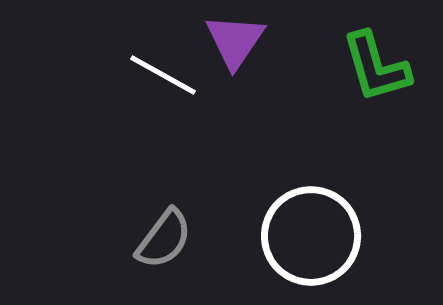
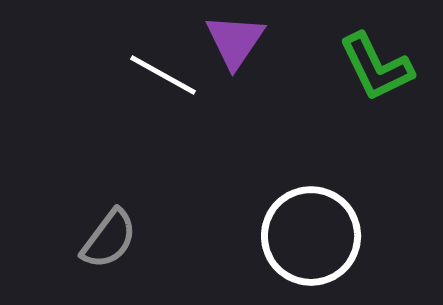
green L-shape: rotated 10 degrees counterclockwise
gray semicircle: moved 55 px left
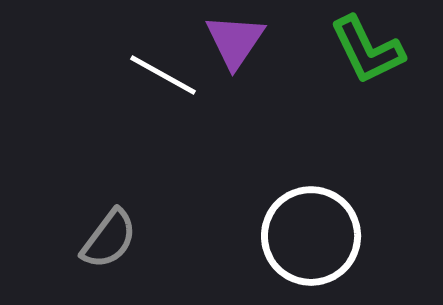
green L-shape: moved 9 px left, 17 px up
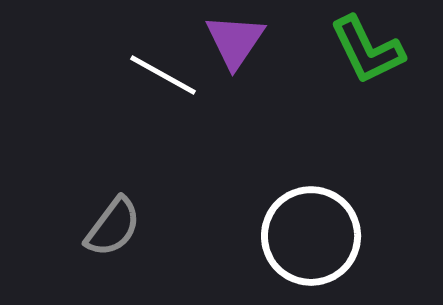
gray semicircle: moved 4 px right, 12 px up
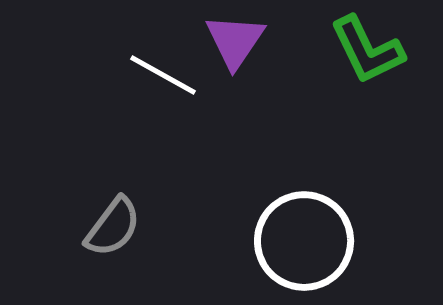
white circle: moved 7 px left, 5 px down
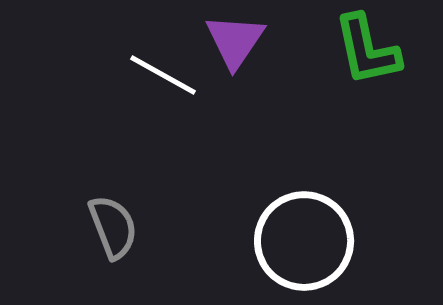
green L-shape: rotated 14 degrees clockwise
gray semicircle: rotated 58 degrees counterclockwise
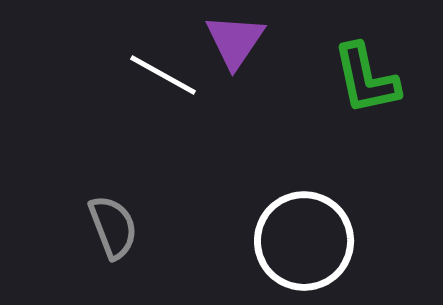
green L-shape: moved 1 px left, 29 px down
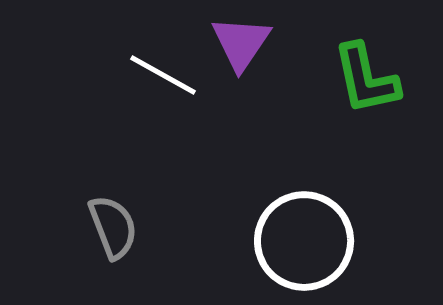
purple triangle: moved 6 px right, 2 px down
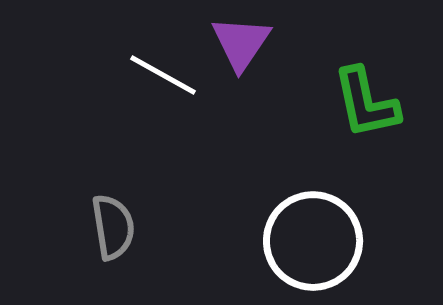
green L-shape: moved 24 px down
gray semicircle: rotated 12 degrees clockwise
white circle: moved 9 px right
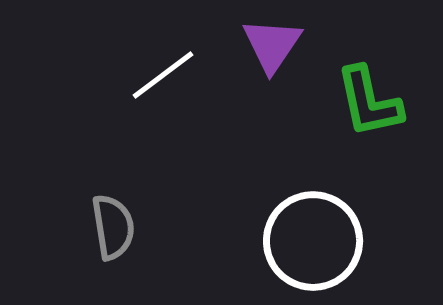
purple triangle: moved 31 px right, 2 px down
white line: rotated 66 degrees counterclockwise
green L-shape: moved 3 px right, 1 px up
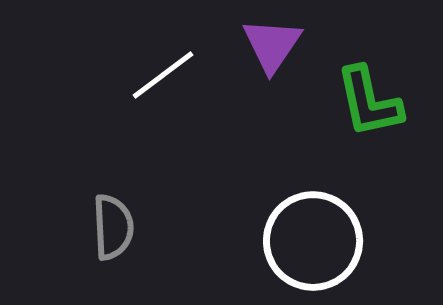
gray semicircle: rotated 6 degrees clockwise
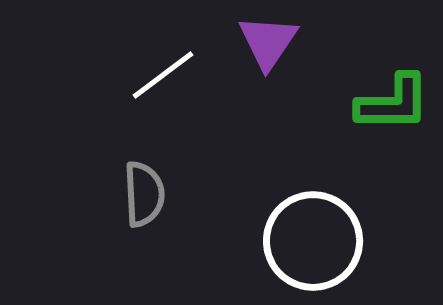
purple triangle: moved 4 px left, 3 px up
green L-shape: moved 24 px right, 1 px down; rotated 78 degrees counterclockwise
gray semicircle: moved 31 px right, 33 px up
